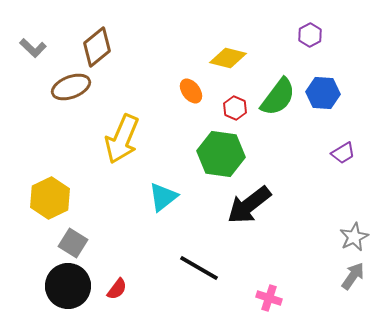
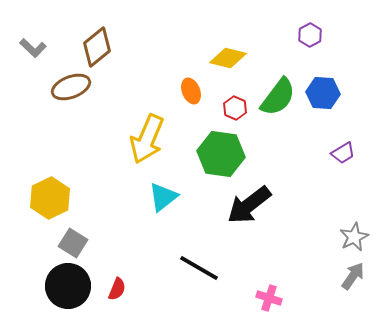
orange ellipse: rotated 15 degrees clockwise
yellow arrow: moved 25 px right
red semicircle: rotated 15 degrees counterclockwise
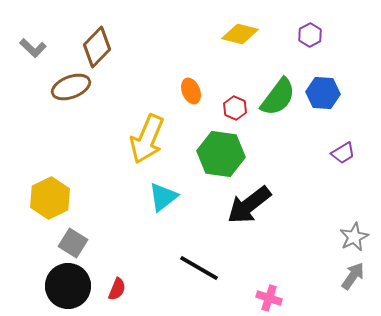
brown diamond: rotated 6 degrees counterclockwise
yellow diamond: moved 12 px right, 24 px up
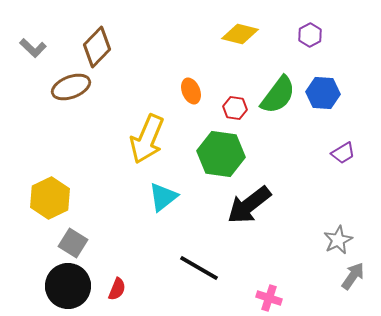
green semicircle: moved 2 px up
red hexagon: rotated 15 degrees counterclockwise
gray star: moved 16 px left, 3 px down
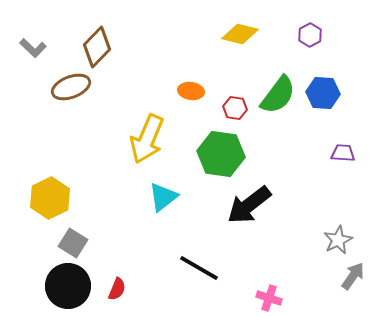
orange ellipse: rotated 60 degrees counterclockwise
purple trapezoid: rotated 145 degrees counterclockwise
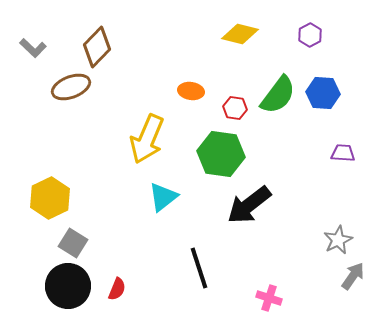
black line: rotated 42 degrees clockwise
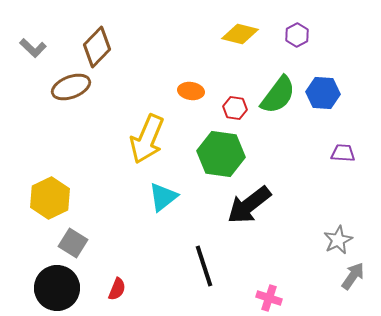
purple hexagon: moved 13 px left
black line: moved 5 px right, 2 px up
black circle: moved 11 px left, 2 px down
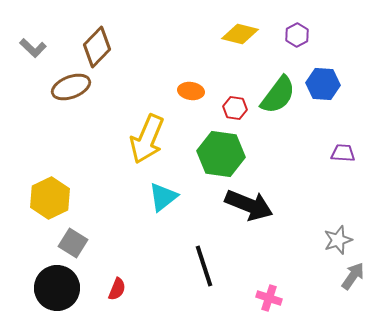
blue hexagon: moved 9 px up
black arrow: rotated 120 degrees counterclockwise
gray star: rotated 8 degrees clockwise
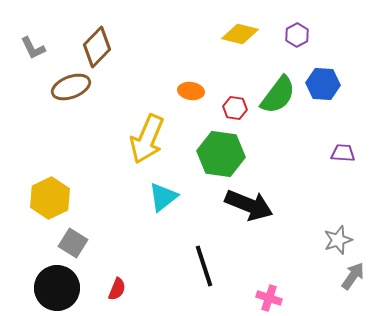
gray L-shape: rotated 20 degrees clockwise
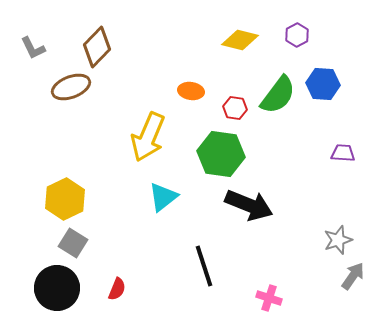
yellow diamond: moved 6 px down
yellow arrow: moved 1 px right, 2 px up
yellow hexagon: moved 15 px right, 1 px down
